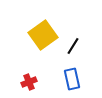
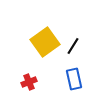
yellow square: moved 2 px right, 7 px down
blue rectangle: moved 2 px right
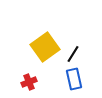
yellow square: moved 5 px down
black line: moved 8 px down
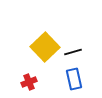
yellow square: rotated 8 degrees counterclockwise
black line: moved 2 px up; rotated 42 degrees clockwise
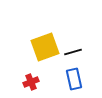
yellow square: rotated 24 degrees clockwise
red cross: moved 2 px right
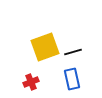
blue rectangle: moved 2 px left
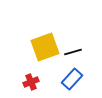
blue rectangle: rotated 55 degrees clockwise
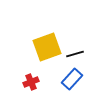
yellow square: moved 2 px right
black line: moved 2 px right, 2 px down
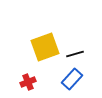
yellow square: moved 2 px left
red cross: moved 3 px left
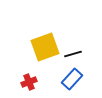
black line: moved 2 px left
red cross: moved 1 px right
